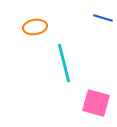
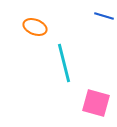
blue line: moved 1 px right, 2 px up
orange ellipse: rotated 30 degrees clockwise
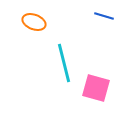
orange ellipse: moved 1 px left, 5 px up
pink square: moved 15 px up
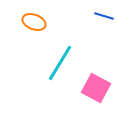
cyan line: moved 4 px left; rotated 45 degrees clockwise
pink square: rotated 12 degrees clockwise
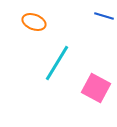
cyan line: moved 3 px left
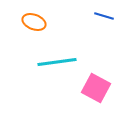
cyan line: moved 1 px up; rotated 51 degrees clockwise
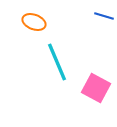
cyan line: rotated 75 degrees clockwise
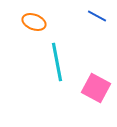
blue line: moved 7 px left; rotated 12 degrees clockwise
cyan line: rotated 12 degrees clockwise
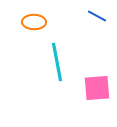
orange ellipse: rotated 20 degrees counterclockwise
pink square: moved 1 px right; rotated 32 degrees counterclockwise
